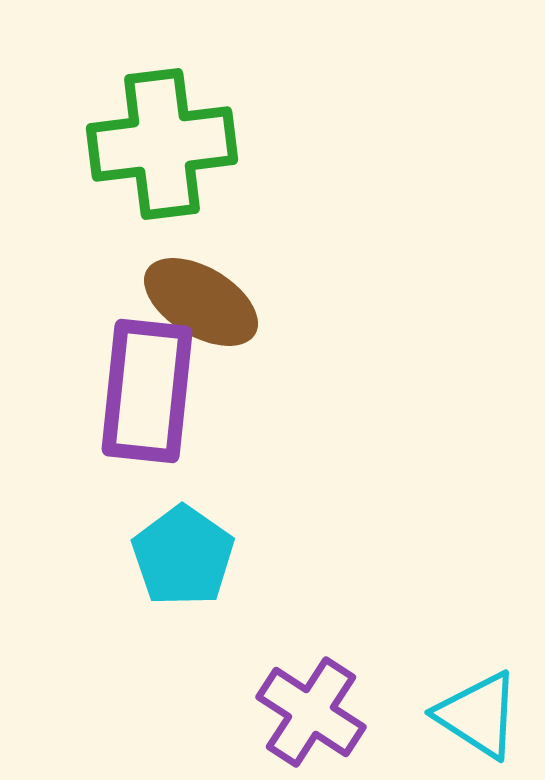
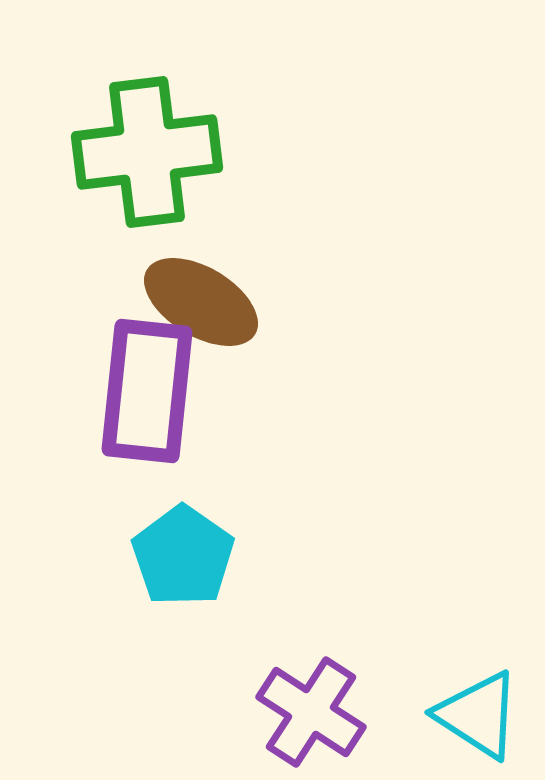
green cross: moved 15 px left, 8 px down
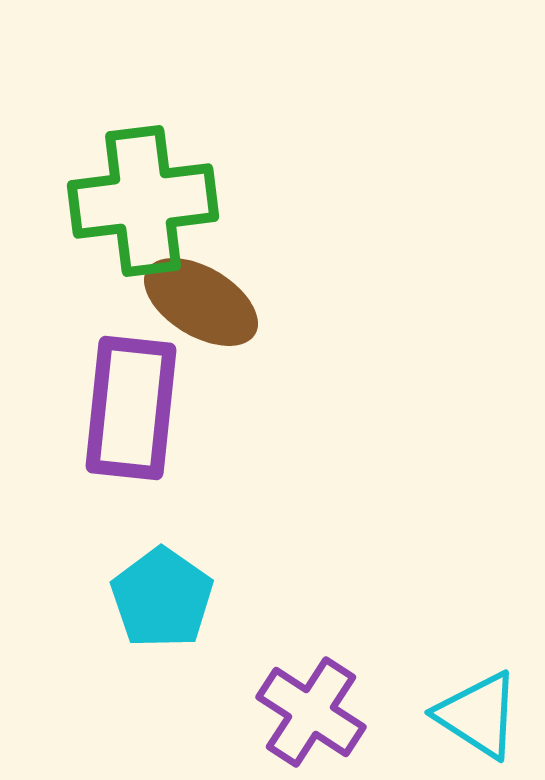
green cross: moved 4 px left, 49 px down
purple rectangle: moved 16 px left, 17 px down
cyan pentagon: moved 21 px left, 42 px down
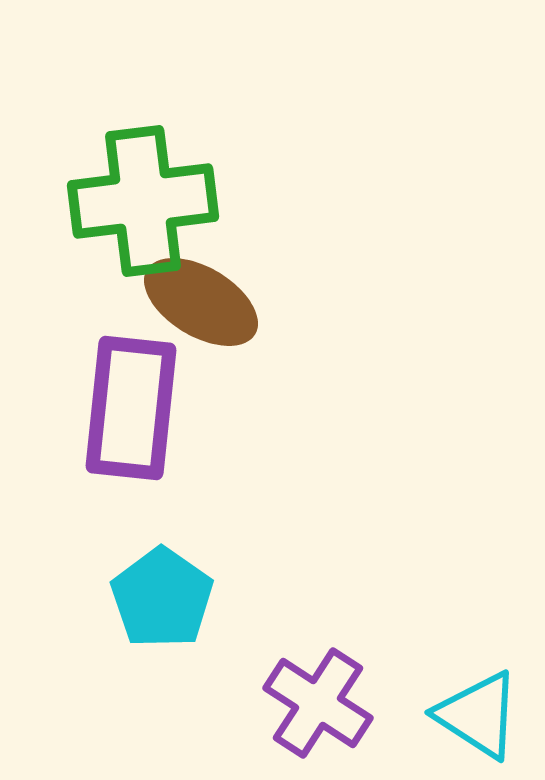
purple cross: moved 7 px right, 9 px up
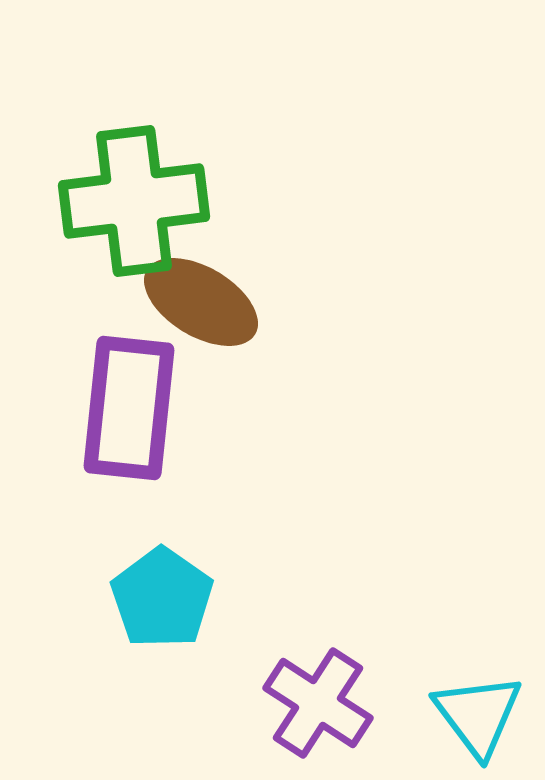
green cross: moved 9 px left
purple rectangle: moved 2 px left
cyan triangle: rotated 20 degrees clockwise
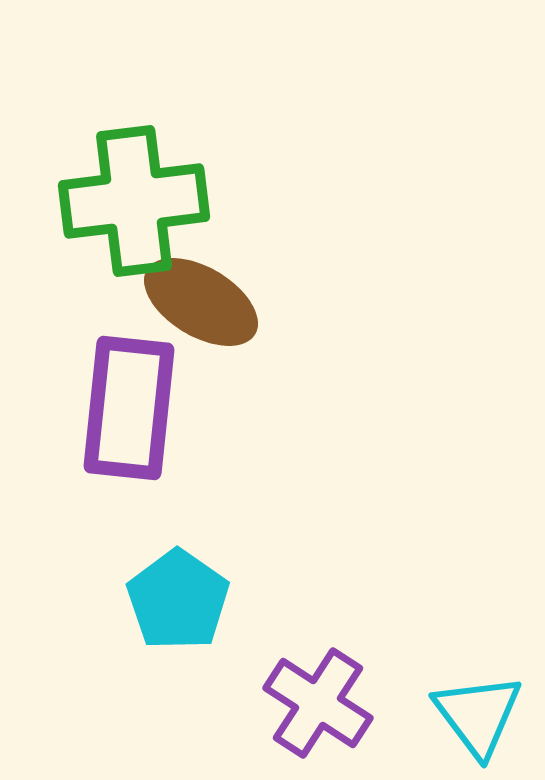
cyan pentagon: moved 16 px right, 2 px down
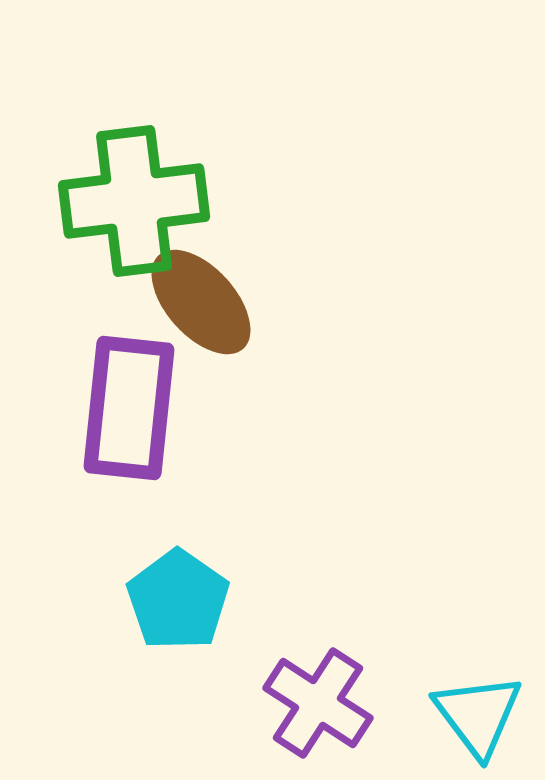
brown ellipse: rotated 17 degrees clockwise
